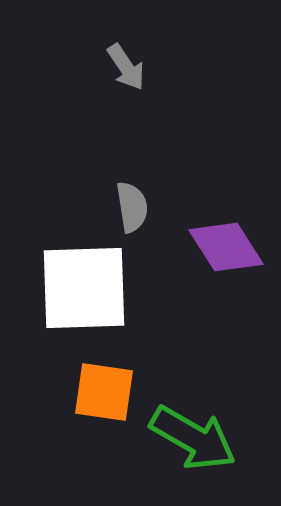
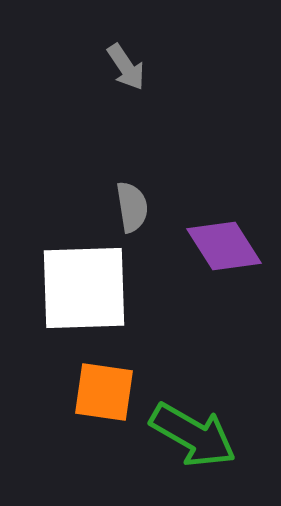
purple diamond: moved 2 px left, 1 px up
green arrow: moved 3 px up
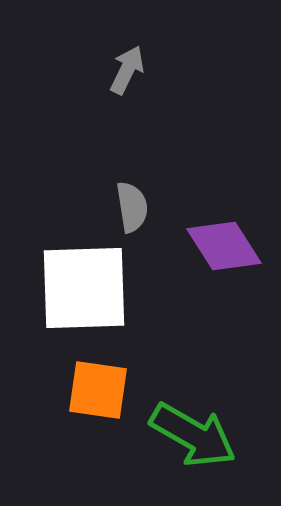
gray arrow: moved 1 px right, 3 px down; rotated 120 degrees counterclockwise
orange square: moved 6 px left, 2 px up
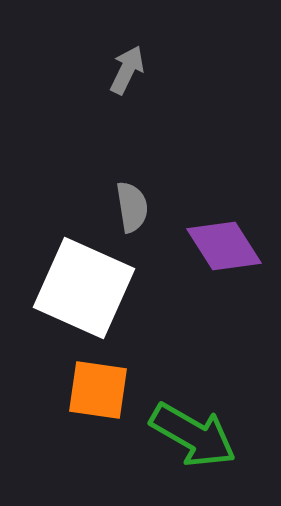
white square: rotated 26 degrees clockwise
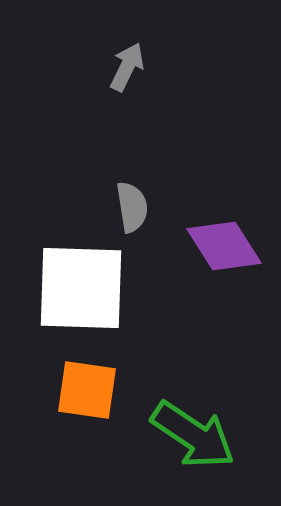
gray arrow: moved 3 px up
white square: moved 3 px left; rotated 22 degrees counterclockwise
orange square: moved 11 px left
green arrow: rotated 4 degrees clockwise
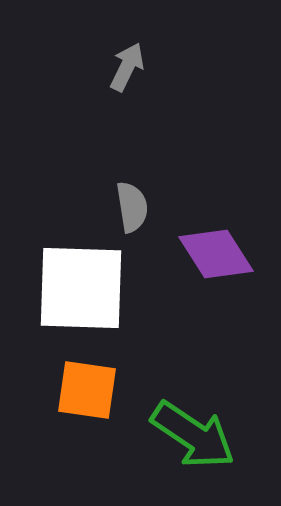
purple diamond: moved 8 px left, 8 px down
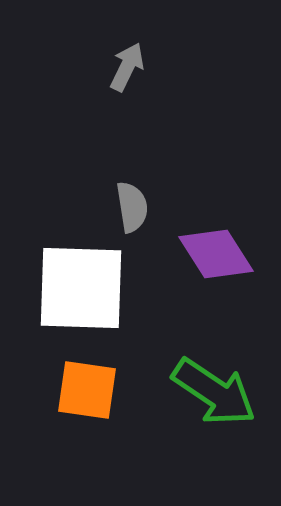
green arrow: moved 21 px right, 43 px up
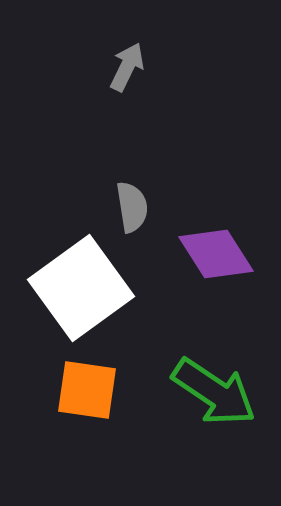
white square: rotated 38 degrees counterclockwise
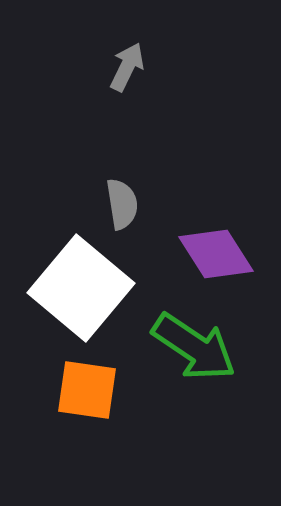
gray semicircle: moved 10 px left, 3 px up
white square: rotated 14 degrees counterclockwise
green arrow: moved 20 px left, 45 px up
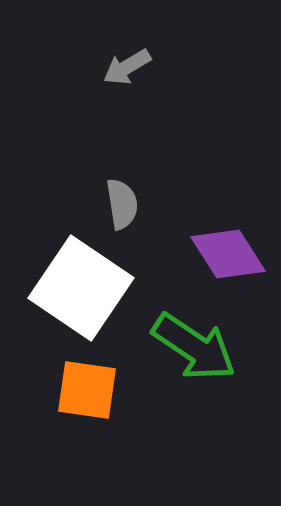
gray arrow: rotated 147 degrees counterclockwise
purple diamond: moved 12 px right
white square: rotated 6 degrees counterclockwise
